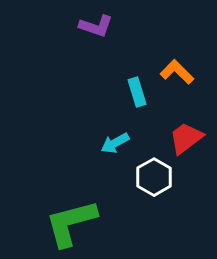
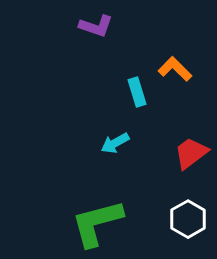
orange L-shape: moved 2 px left, 3 px up
red trapezoid: moved 5 px right, 15 px down
white hexagon: moved 34 px right, 42 px down
green L-shape: moved 26 px right
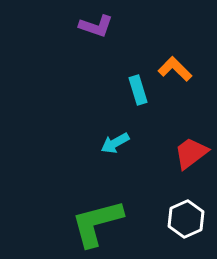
cyan rectangle: moved 1 px right, 2 px up
white hexagon: moved 2 px left; rotated 6 degrees clockwise
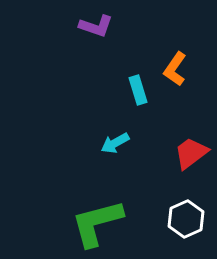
orange L-shape: rotated 100 degrees counterclockwise
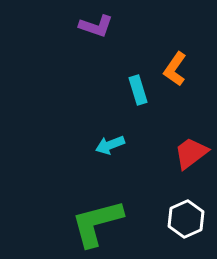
cyan arrow: moved 5 px left, 2 px down; rotated 8 degrees clockwise
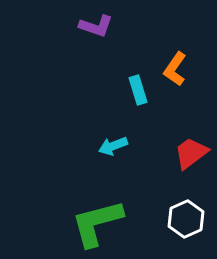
cyan arrow: moved 3 px right, 1 px down
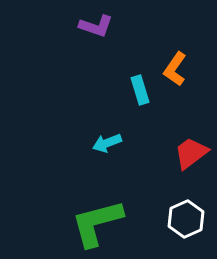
cyan rectangle: moved 2 px right
cyan arrow: moved 6 px left, 3 px up
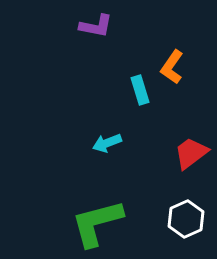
purple L-shape: rotated 8 degrees counterclockwise
orange L-shape: moved 3 px left, 2 px up
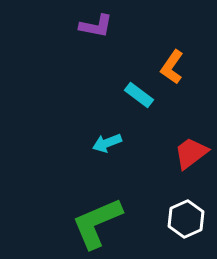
cyan rectangle: moved 1 px left, 5 px down; rotated 36 degrees counterclockwise
green L-shape: rotated 8 degrees counterclockwise
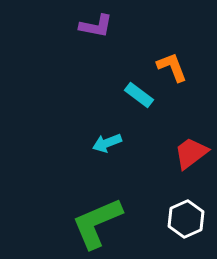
orange L-shape: rotated 124 degrees clockwise
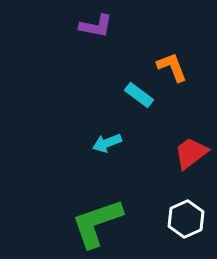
green L-shape: rotated 4 degrees clockwise
